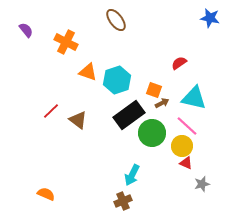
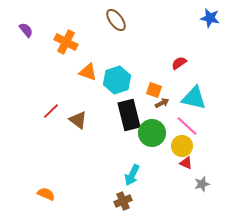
black rectangle: rotated 68 degrees counterclockwise
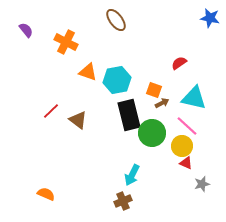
cyan hexagon: rotated 8 degrees clockwise
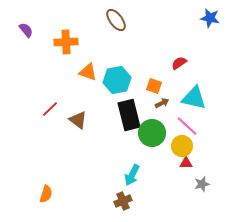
orange cross: rotated 30 degrees counterclockwise
orange square: moved 4 px up
red line: moved 1 px left, 2 px up
red triangle: rotated 24 degrees counterclockwise
orange semicircle: rotated 84 degrees clockwise
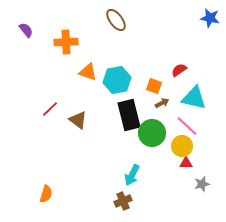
red semicircle: moved 7 px down
